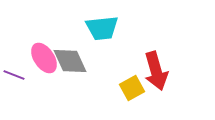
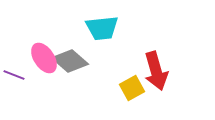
gray diamond: rotated 24 degrees counterclockwise
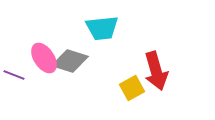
gray diamond: rotated 24 degrees counterclockwise
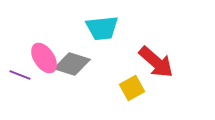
gray diamond: moved 2 px right, 3 px down
red arrow: moved 9 px up; rotated 33 degrees counterclockwise
purple line: moved 6 px right
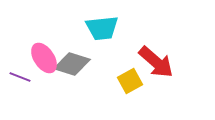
purple line: moved 2 px down
yellow square: moved 2 px left, 7 px up
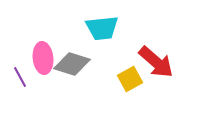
pink ellipse: moved 1 px left; rotated 28 degrees clockwise
purple line: rotated 40 degrees clockwise
yellow square: moved 2 px up
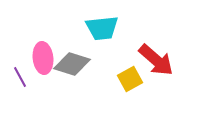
red arrow: moved 2 px up
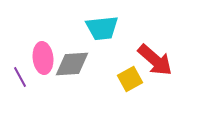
red arrow: moved 1 px left
gray diamond: rotated 21 degrees counterclockwise
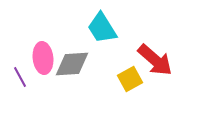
cyan trapezoid: rotated 64 degrees clockwise
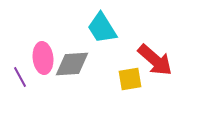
yellow square: rotated 20 degrees clockwise
